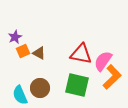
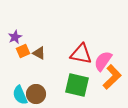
brown circle: moved 4 px left, 6 px down
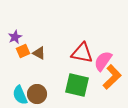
red triangle: moved 1 px right, 1 px up
brown circle: moved 1 px right
